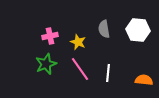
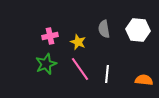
white line: moved 1 px left, 1 px down
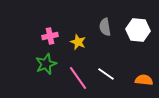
gray semicircle: moved 1 px right, 2 px up
pink line: moved 2 px left, 9 px down
white line: moved 1 px left; rotated 60 degrees counterclockwise
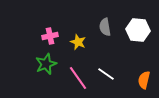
orange semicircle: rotated 84 degrees counterclockwise
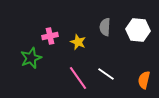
gray semicircle: rotated 12 degrees clockwise
green star: moved 15 px left, 6 px up
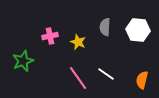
green star: moved 8 px left, 3 px down
orange semicircle: moved 2 px left
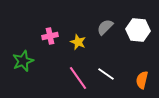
gray semicircle: rotated 42 degrees clockwise
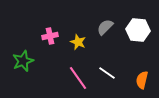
white line: moved 1 px right, 1 px up
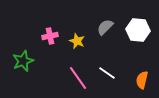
yellow star: moved 1 px left, 1 px up
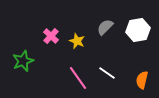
white hexagon: rotated 15 degrees counterclockwise
pink cross: moved 1 px right; rotated 35 degrees counterclockwise
